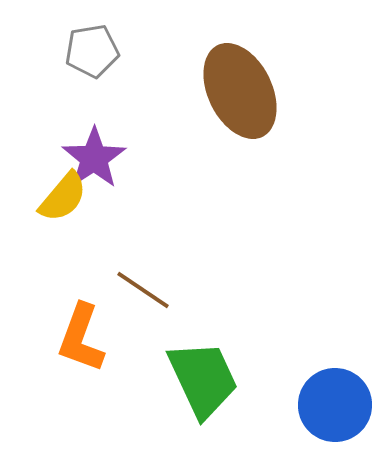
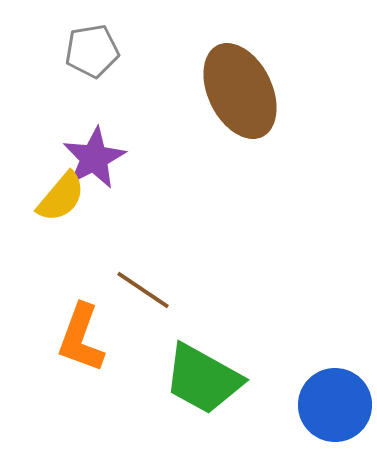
purple star: rotated 6 degrees clockwise
yellow semicircle: moved 2 px left
green trapezoid: rotated 144 degrees clockwise
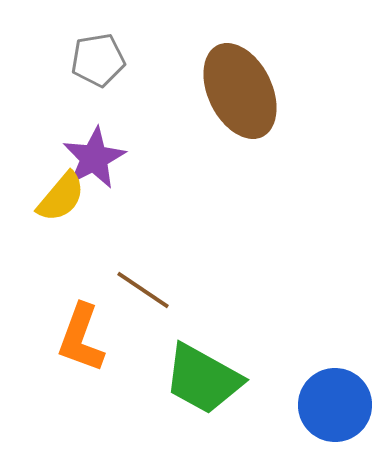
gray pentagon: moved 6 px right, 9 px down
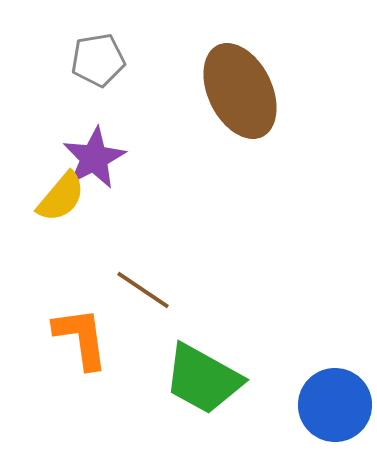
orange L-shape: rotated 152 degrees clockwise
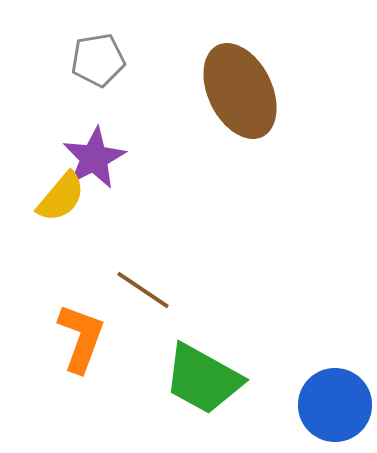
orange L-shape: rotated 28 degrees clockwise
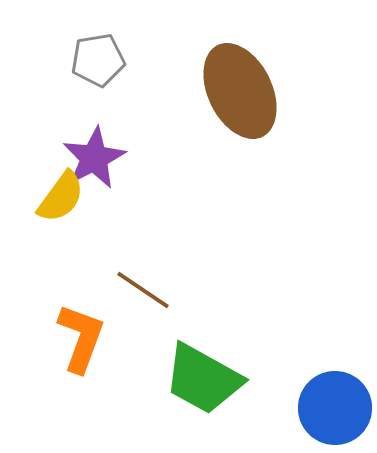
yellow semicircle: rotated 4 degrees counterclockwise
blue circle: moved 3 px down
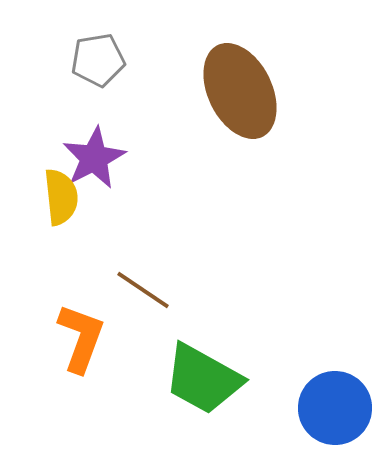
yellow semicircle: rotated 42 degrees counterclockwise
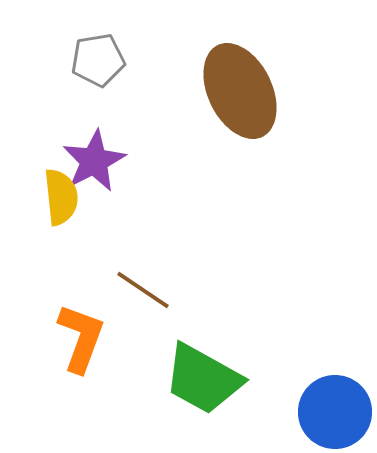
purple star: moved 3 px down
blue circle: moved 4 px down
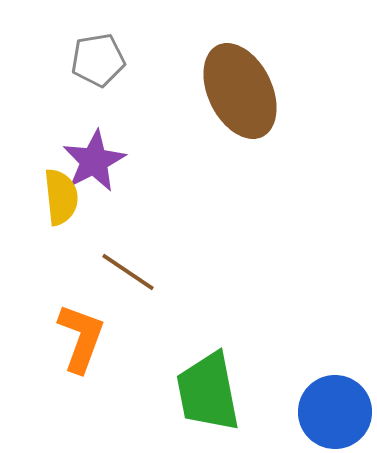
brown line: moved 15 px left, 18 px up
green trapezoid: moved 5 px right, 13 px down; rotated 50 degrees clockwise
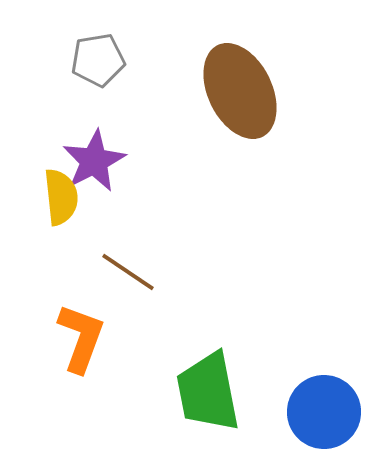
blue circle: moved 11 px left
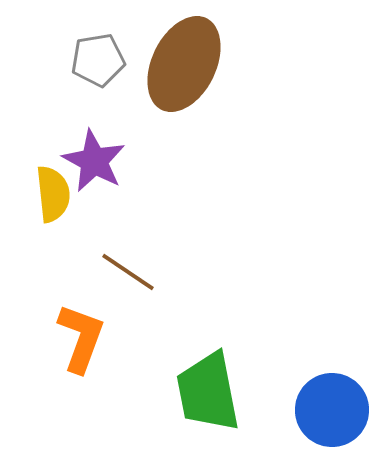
brown ellipse: moved 56 px left, 27 px up; rotated 52 degrees clockwise
purple star: rotated 16 degrees counterclockwise
yellow semicircle: moved 8 px left, 3 px up
blue circle: moved 8 px right, 2 px up
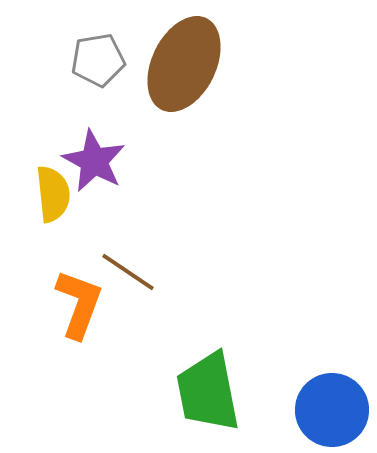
orange L-shape: moved 2 px left, 34 px up
